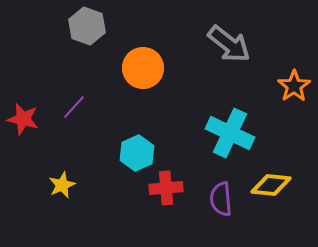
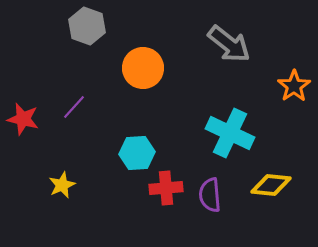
cyan hexagon: rotated 20 degrees clockwise
purple semicircle: moved 11 px left, 4 px up
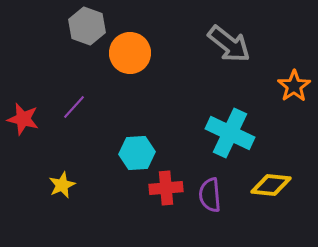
orange circle: moved 13 px left, 15 px up
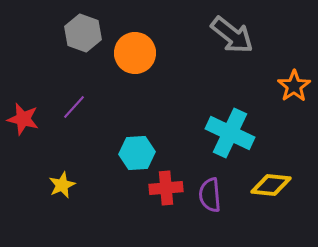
gray hexagon: moved 4 px left, 7 px down
gray arrow: moved 3 px right, 9 px up
orange circle: moved 5 px right
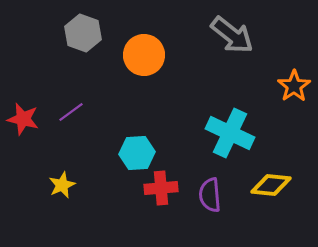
orange circle: moved 9 px right, 2 px down
purple line: moved 3 px left, 5 px down; rotated 12 degrees clockwise
red cross: moved 5 px left
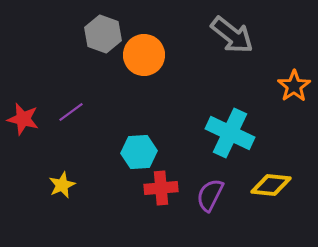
gray hexagon: moved 20 px right, 1 px down
cyan hexagon: moved 2 px right, 1 px up
purple semicircle: rotated 32 degrees clockwise
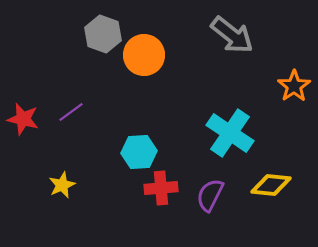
cyan cross: rotated 9 degrees clockwise
